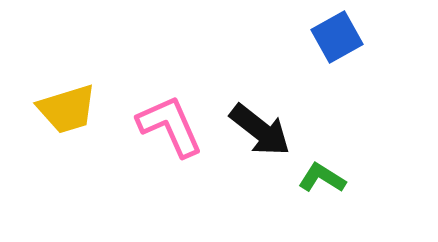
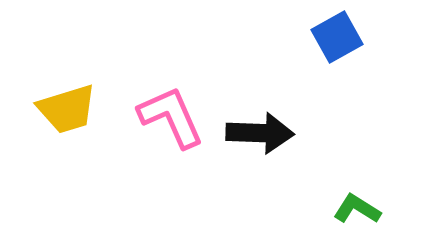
pink L-shape: moved 1 px right, 9 px up
black arrow: moved 3 px down; rotated 36 degrees counterclockwise
green L-shape: moved 35 px right, 31 px down
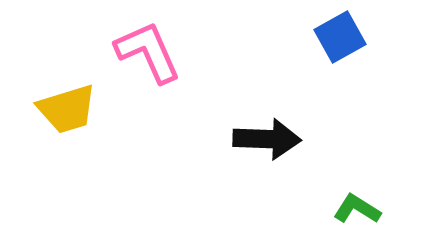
blue square: moved 3 px right
pink L-shape: moved 23 px left, 65 px up
black arrow: moved 7 px right, 6 px down
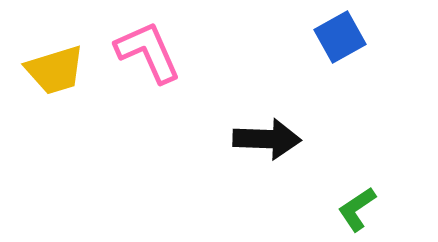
yellow trapezoid: moved 12 px left, 39 px up
green L-shape: rotated 66 degrees counterclockwise
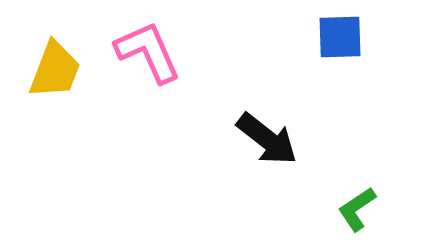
blue square: rotated 27 degrees clockwise
yellow trapezoid: rotated 52 degrees counterclockwise
black arrow: rotated 36 degrees clockwise
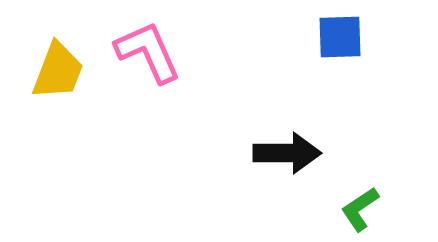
yellow trapezoid: moved 3 px right, 1 px down
black arrow: moved 20 px right, 14 px down; rotated 38 degrees counterclockwise
green L-shape: moved 3 px right
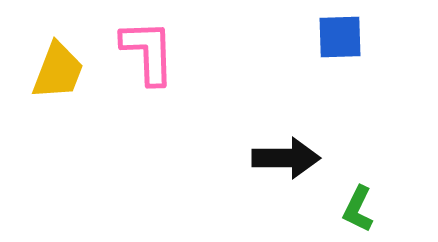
pink L-shape: rotated 22 degrees clockwise
black arrow: moved 1 px left, 5 px down
green L-shape: moved 2 px left; rotated 30 degrees counterclockwise
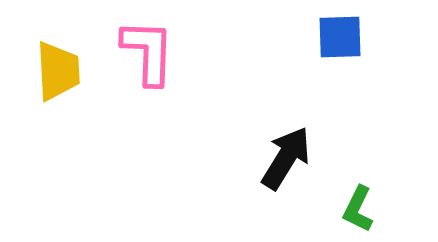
pink L-shape: rotated 4 degrees clockwise
yellow trapezoid: rotated 24 degrees counterclockwise
black arrow: rotated 58 degrees counterclockwise
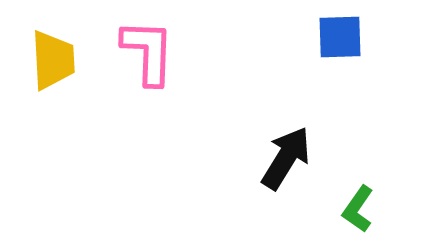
yellow trapezoid: moved 5 px left, 11 px up
green L-shape: rotated 9 degrees clockwise
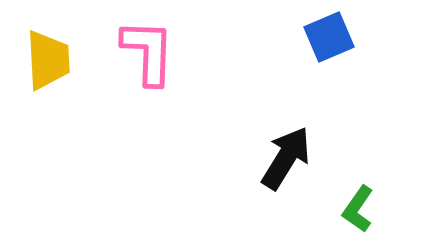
blue square: moved 11 px left; rotated 21 degrees counterclockwise
yellow trapezoid: moved 5 px left
